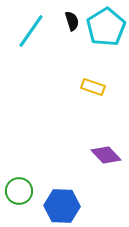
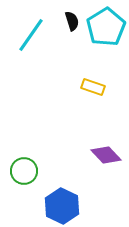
cyan line: moved 4 px down
green circle: moved 5 px right, 20 px up
blue hexagon: rotated 24 degrees clockwise
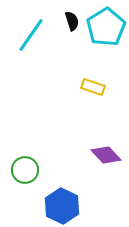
green circle: moved 1 px right, 1 px up
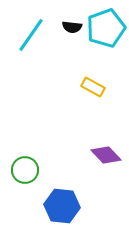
black semicircle: moved 6 px down; rotated 114 degrees clockwise
cyan pentagon: moved 1 px down; rotated 12 degrees clockwise
yellow rectangle: rotated 10 degrees clockwise
blue hexagon: rotated 20 degrees counterclockwise
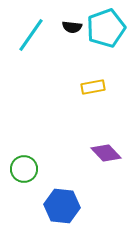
yellow rectangle: rotated 40 degrees counterclockwise
purple diamond: moved 2 px up
green circle: moved 1 px left, 1 px up
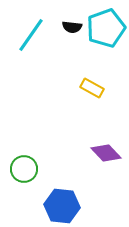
yellow rectangle: moved 1 px left, 1 px down; rotated 40 degrees clockwise
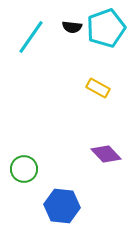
cyan line: moved 2 px down
yellow rectangle: moved 6 px right
purple diamond: moved 1 px down
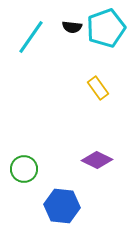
yellow rectangle: rotated 25 degrees clockwise
purple diamond: moved 9 px left, 6 px down; rotated 20 degrees counterclockwise
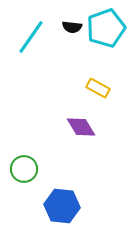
yellow rectangle: rotated 25 degrees counterclockwise
purple diamond: moved 16 px left, 33 px up; rotated 32 degrees clockwise
